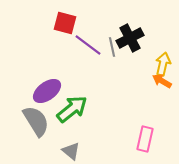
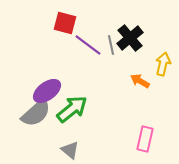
black cross: rotated 12 degrees counterclockwise
gray line: moved 1 px left, 2 px up
orange arrow: moved 22 px left
gray semicircle: moved 8 px up; rotated 80 degrees clockwise
gray triangle: moved 1 px left, 1 px up
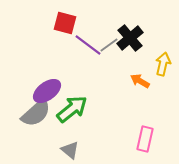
gray line: moved 2 px left; rotated 66 degrees clockwise
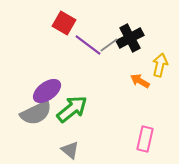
red square: moved 1 px left; rotated 15 degrees clockwise
black cross: rotated 12 degrees clockwise
yellow arrow: moved 3 px left, 1 px down
gray semicircle: rotated 16 degrees clockwise
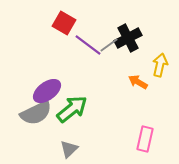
black cross: moved 2 px left
orange arrow: moved 2 px left, 1 px down
gray triangle: moved 1 px left, 1 px up; rotated 36 degrees clockwise
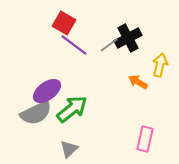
purple line: moved 14 px left
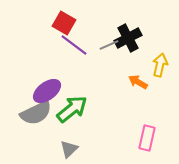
gray line: rotated 12 degrees clockwise
pink rectangle: moved 2 px right, 1 px up
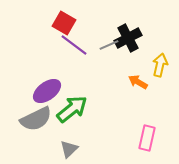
gray semicircle: moved 6 px down
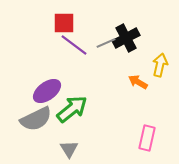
red square: rotated 30 degrees counterclockwise
black cross: moved 2 px left
gray line: moved 3 px left, 2 px up
gray triangle: rotated 18 degrees counterclockwise
